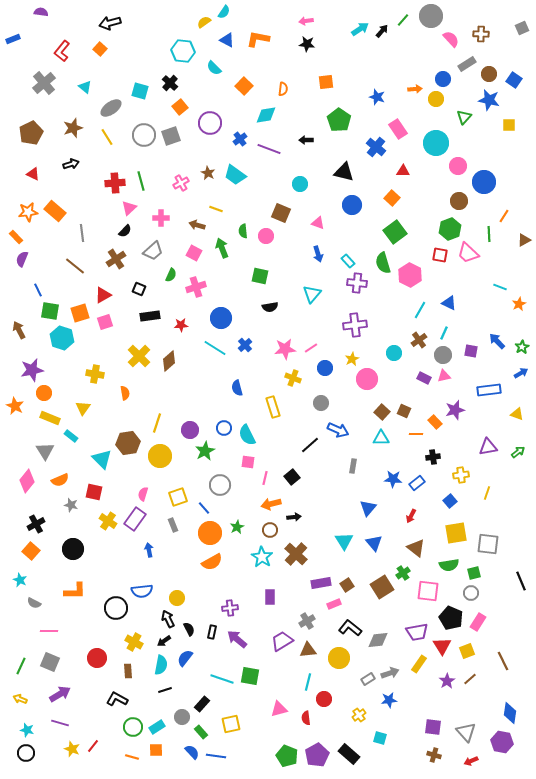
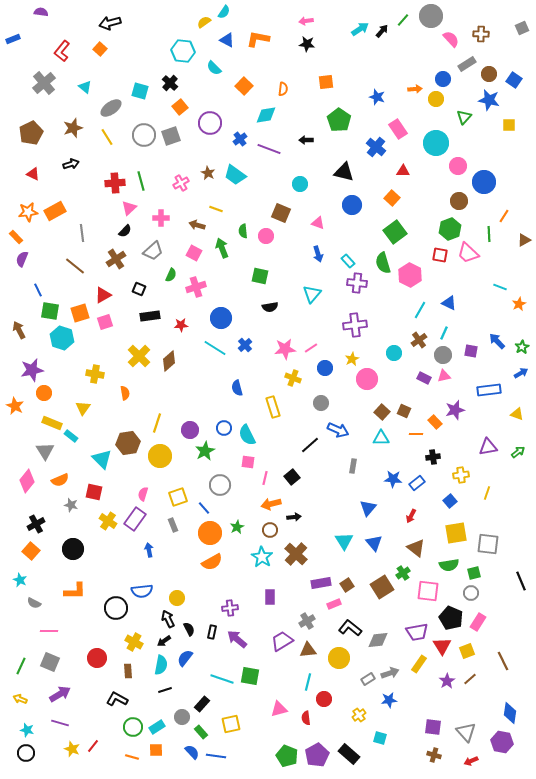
orange rectangle at (55, 211): rotated 70 degrees counterclockwise
yellow rectangle at (50, 418): moved 2 px right, 5 px down
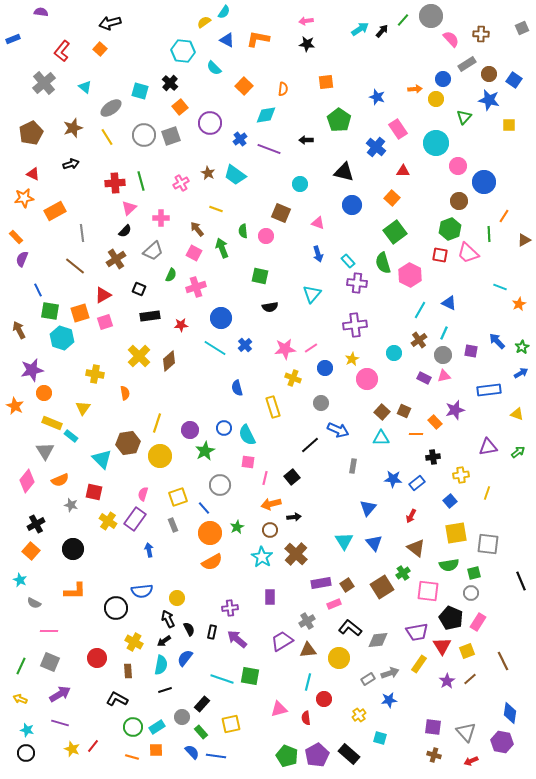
orange star at (28, 212): moved 4 px left, 14 px up
brown arrow at (197, 225): moved 4 px down; rotated 35 degrees clockwise
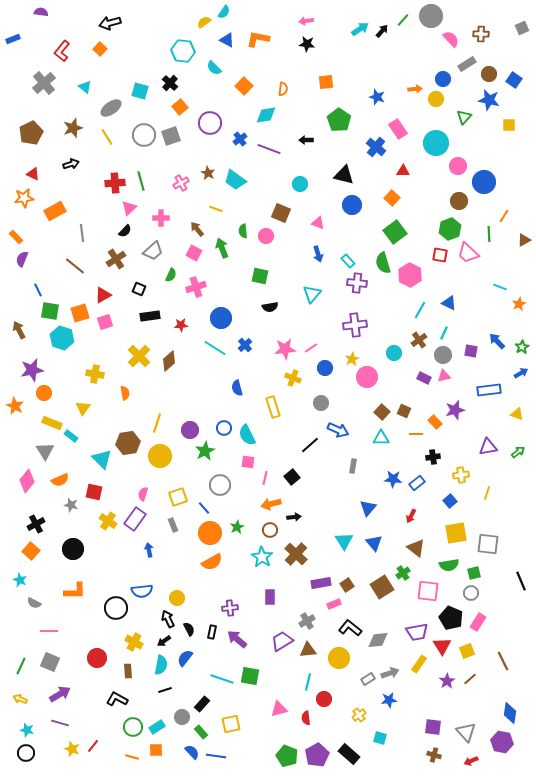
black triangle at (344, 172): moved 3 px down
cyan trapezoid at (235, 175): moved 5 px down
pink circle at (367, 379): moved 2 px up
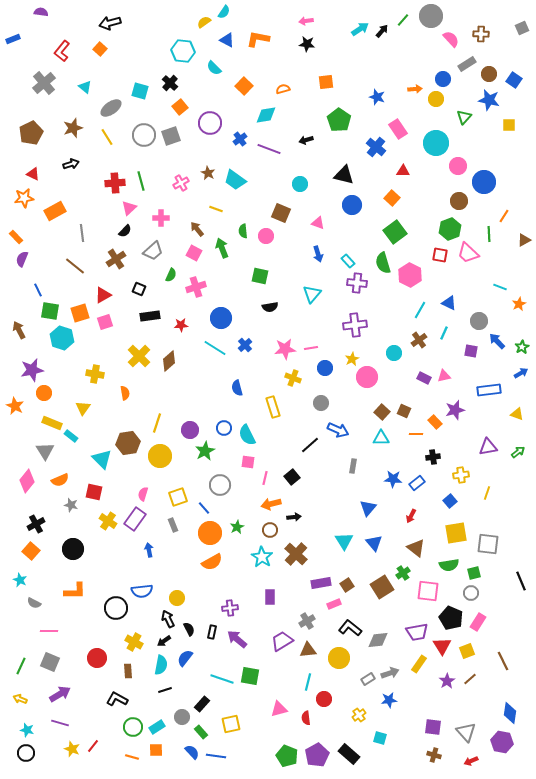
orange semicircle at (283, 89): rotated 112 degrees counterclockwise
black arrow at (306, 140): rotated 16 degrees counterclockwise
pink line at (311, 348): rotated 24 degrees clockwise
gray circle at (443, 355): moved 36 px right, 34 px up
